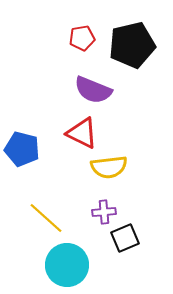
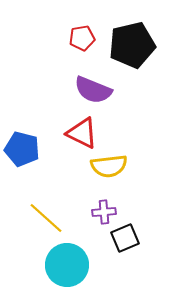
yellow semicircle: moved 1 px up
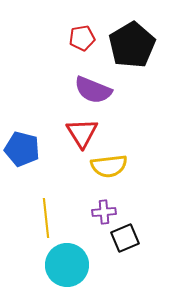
black pentagon: rotated 18 degrees counterclockwise
red triangle: rotated 32 degrees clockwise
yellow line: rotated 42 degrees clockwise
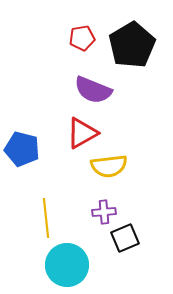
red triangle: rotated 32 degrees clockwise
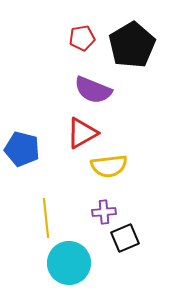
cyan circle: moved 2 px right, 2 px up
